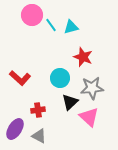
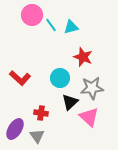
red cross: moved 3 px right, 3 px down; rotated 16 degrees clockwise
gray triangle: moved 2 px left; rotated 28 degrees clockwise
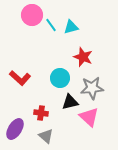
black triangle: rotated 30 degrees clockwise
gray triangle: moved 9 px right; rotated 14 degrees counterclockwise
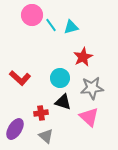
red star: rotated 24 degrees clockwise
black triangle: moved 7 px left; rotated 30 degrees clockwise
red cross: rotated 16 degrees counterclockwise
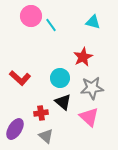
pink circle: moved 1 px left, 1 px down
cyan triangle: moved 22 px right, 5 px up; rotated 28 degrees clockwise
black triangle: rotated 24 degrees clockwise
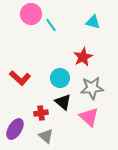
pink circle: moved 2 px up
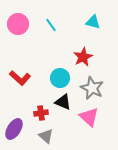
pink circle: moved 13 px left, 10 px down
gray star: rotated 30 degrees clockwise
black triangle: rotated 18 degrees counterclockwise
purple ellipse: moved 1 px left
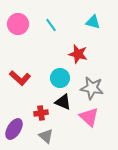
red star: moved 5 px left, 3 px up; rotated 30 degrees counterclockwise
gray star: rotated 15 degrees counterclockwise
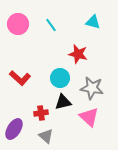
black triangle: rotated 36 degrees counterclockwise
